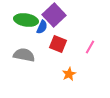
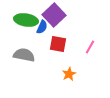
red square: rotated 12 degrees counterclockwise
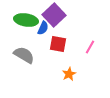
blue semicircle: moved 1 px right, 1 px down
gray semicircle: rotated 20 degrees clockwise
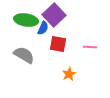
pink line: rotated 64 degrees clockwise
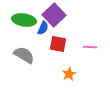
green ellipse: moved 2 px left
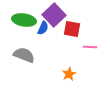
red square: moved 14 px right, 15 px up
gray semicircle: rotated 10 degrees counterclockwise
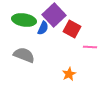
red square: rotated 18 degrees clockwise
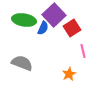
red square: moved 1 px up; rotated 30 degrees clockwise
pink line: moved 7 px left, 4 px down; rotated 72 degrees clockwise
gray semicircle: moved 2 px left, 8 px down
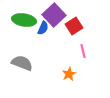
red square: moved 2 px right, 2 px up
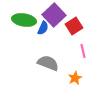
gray semicircle: moved 26 px right
orange star: moved 6 px right, 4 px down
